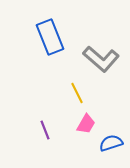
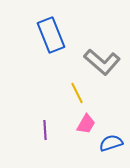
blue rectangle: moved 1 px right, 2 px up
gray L-shape: moved 1 px right, 3 px down
purple line: rotated 18 degrees clockwise
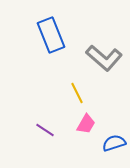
gray L-shape: moved 2 px right, 4 px up
purple line: rotated 54 degrees counterclockwise
blue semicircle: moved 3 px right
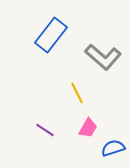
blue rectangle: rotated 60 degrees clockwise
gray L-shape: moved 1 px left, 1 px up
pink trapezoid: moved 2 px right, 4 px down
blue semicircle: moved 1 px left, 5 px down
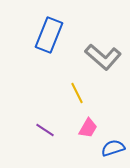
blue rectangle: moved 2 px left; rotated 16 degrees counterclockwise
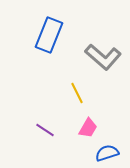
blue semicircle: moved 6 px left, 5 px down
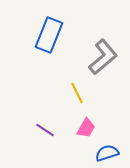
gray L-shape: rotated 81 degrees counterclockwise
pink trapezoid: moved 2 px left
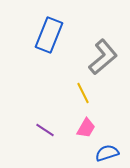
yellow line: moved 6 px right
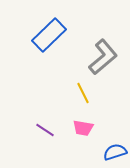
blue rectangle: rotated 24 degrees clockwise
pink trapezoid: moved 3 px left; rotated 70 degrees clockwise
blue semicircle: moved 8 px right, 1 px up
